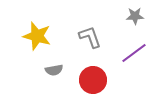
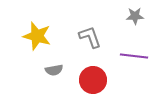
purple line: moved 3 px down; rotated 44 degrees clockwise
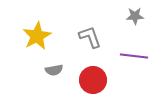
yellow star: rotated 28 degrees clockwise
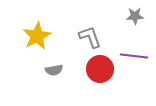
red circle: moved 7 px right, 11 px up
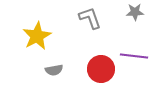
gray star: moved 4 px up
gray L-shape: moved 19 px up
red circle: moved 1 px right
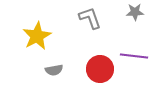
red circle: moved 1 px left
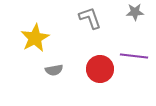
yellow star: moved 2 px left, 2 px down
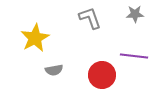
gray star: moved 2 px down
red circle: moved 2 px right, 6 px down
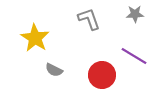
gray L-shape: moved 1 px left, 1 px down
yellow star: rotated 12 degrees counterclockwise
purple line: rotated 24 degrees clockwise
gray semicircle: rotated 36 degrees clockwise
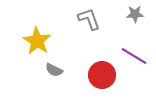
yellow star: moved 2 px right, 3 px down
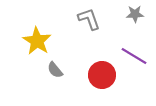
gray semicircle: moved 1 px right; rotated 24 degrees clockwise
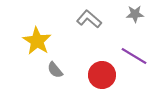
gray L-shape: rotated 30 degrees counterclockwise
